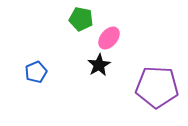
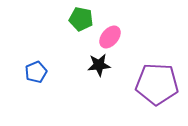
pink ellipse: moved 1 px right, 1 px up
black star: rotated 25 degrees clockwise
purple pentagon: moved 3 px up
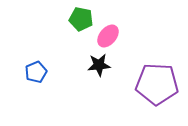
pink ellipse: moved 2 px left, 1 px up
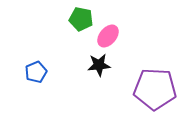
purple pentagon: moved 2 px left, 5 px down
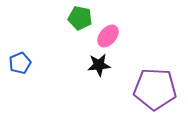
green pentagon: moved 1 px left, 1 px up
blue pentagon: moved 16 px left, 9 px up
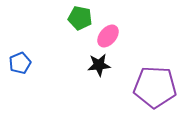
purple pentagon: moved 2 px up
